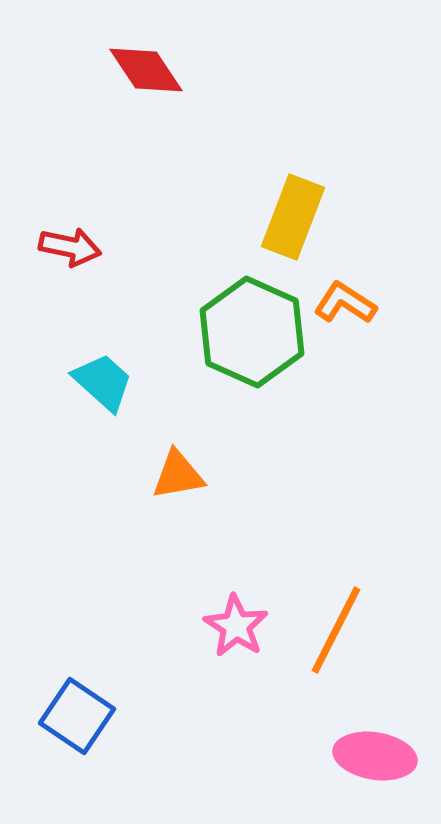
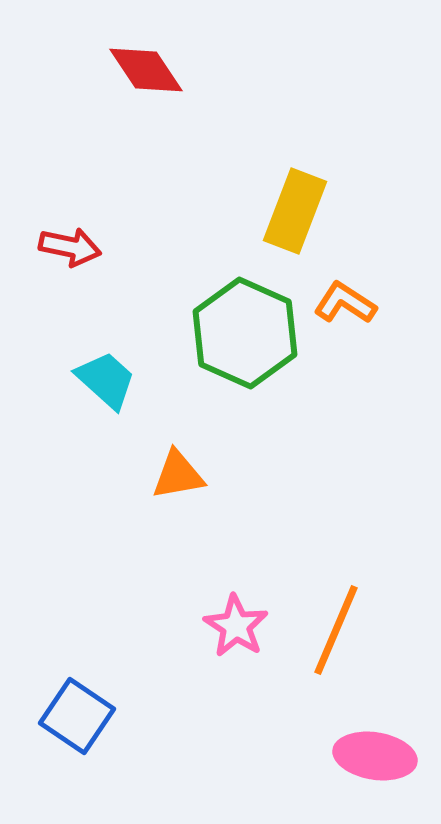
yellow rectangle: moved 2 px right, 6 px up
green hexagon: moved 7 px left, 1 px down
cyan trapezoid: moved 3 px right, 2 px up
orange line: rotated 4 degrees counterclockwise
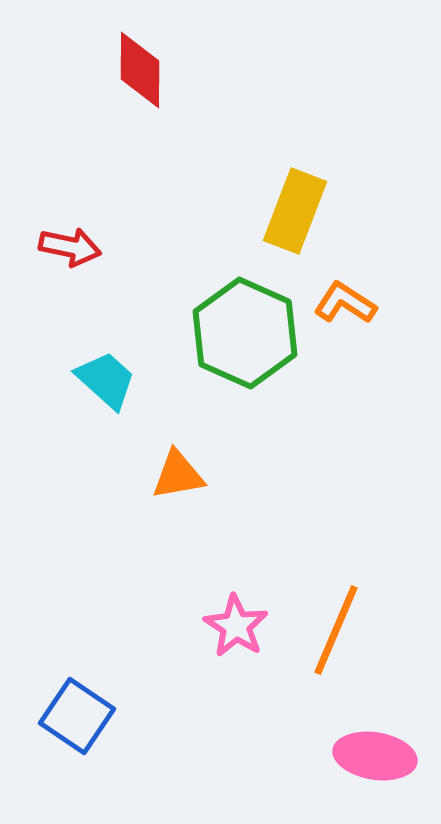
red diamond: moved 6 px left; rotated 34 degrees clockwise
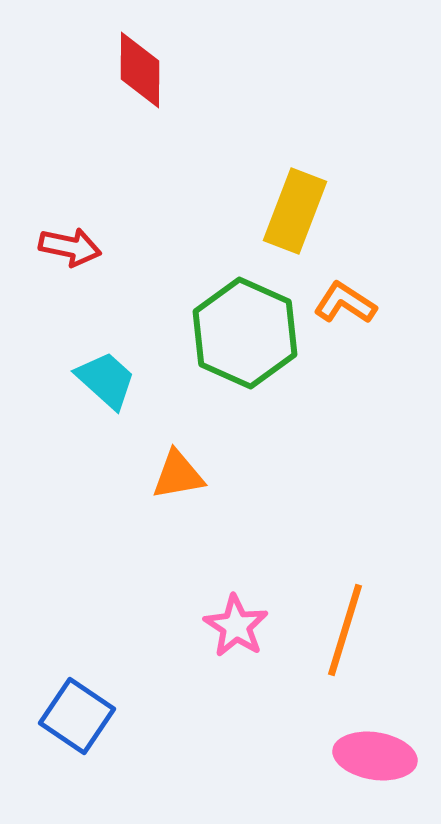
orange line: moved 9 px right; rotated 6 degrees counterclockwise
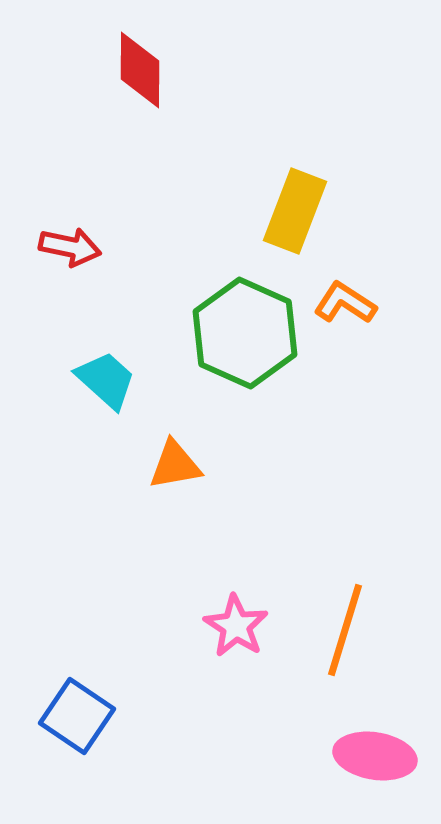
orange triangle: moved 3 px left, 10 px up
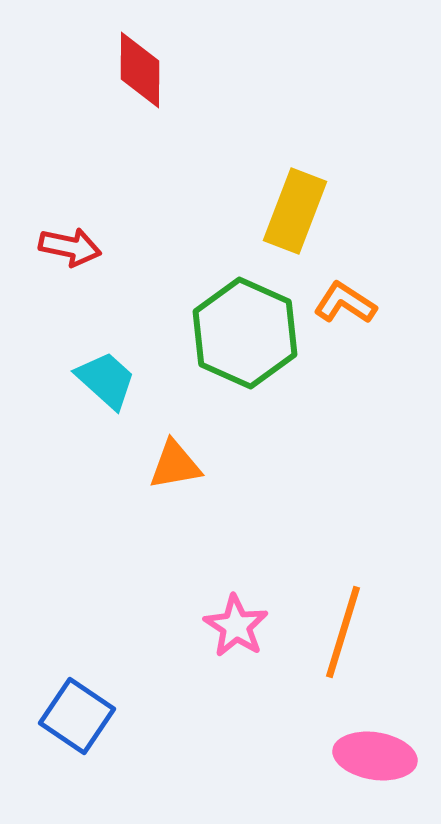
orange line: moved 2 px left, 2 px down
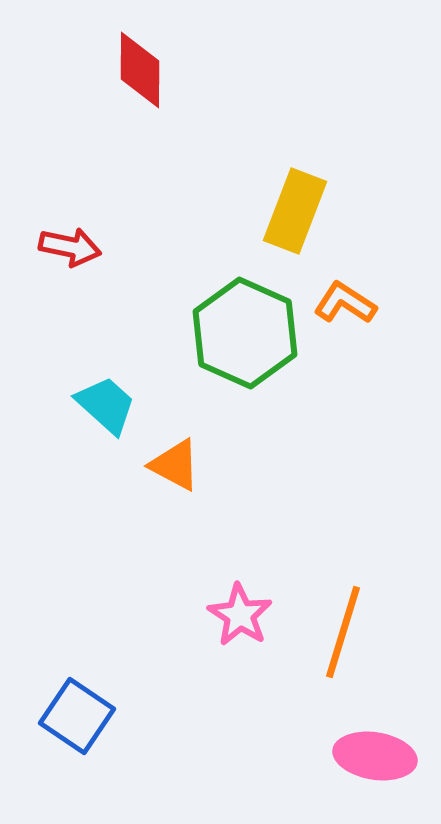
cyan trapezoid: moved 25 px down
orange triangle: rotated 38 degrees clockwise
pink star: moved 4 px right, 11 px up
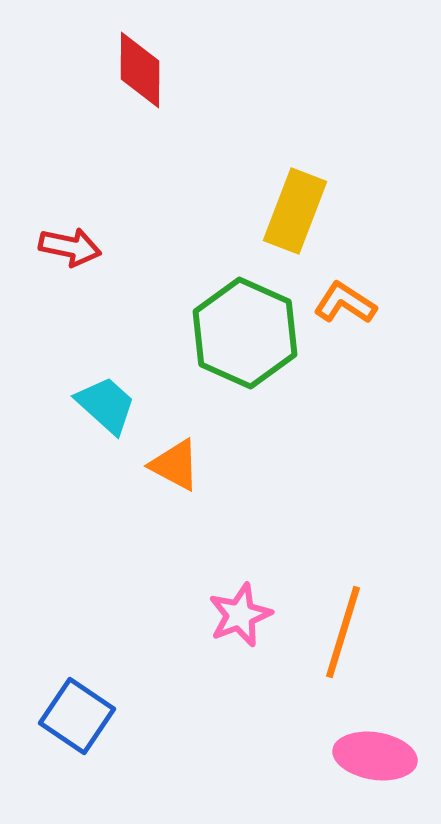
pink star: rotated 18 degrees clockwise
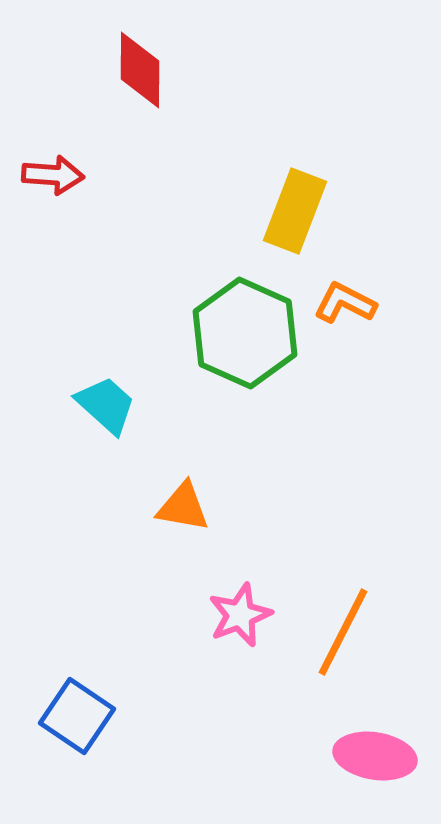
red arrow: moved 17 px left, 72 px up; rotated 8 degrees counterclockwise
orange L-shape: rotated 6 degrees counterclockwise
orange triangle: moved 8 px right, 42 px down; rotated 18 degrees counterclockwise
orange line: rotated 10 degrees clockwise
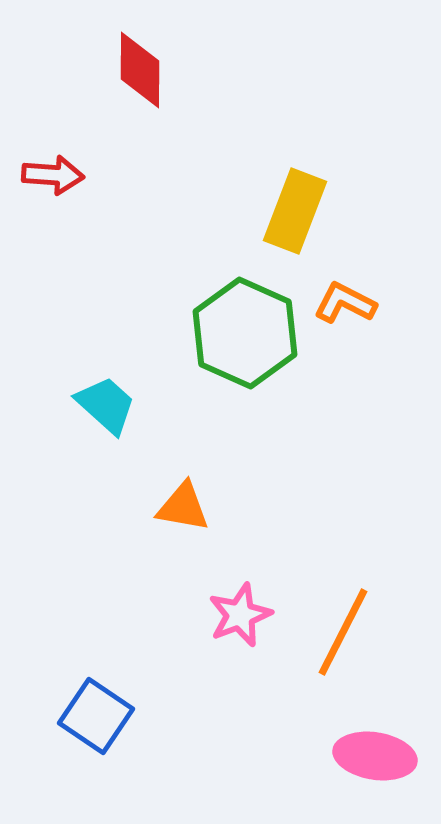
blue square: moved 19 px right
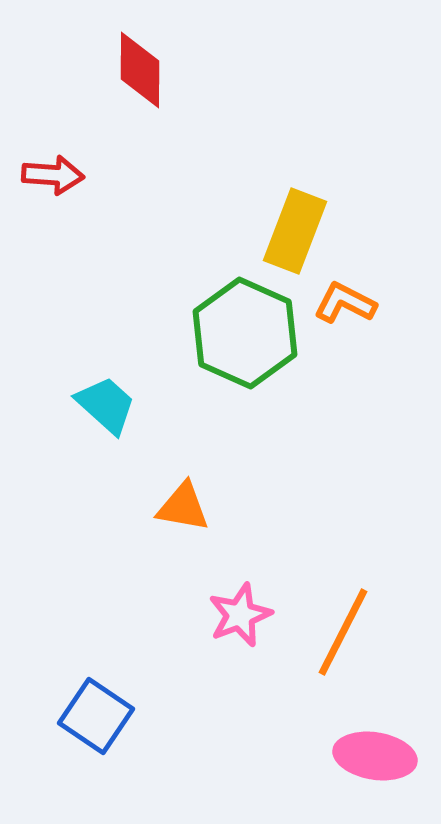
yellow rectangle: moved 20 px down
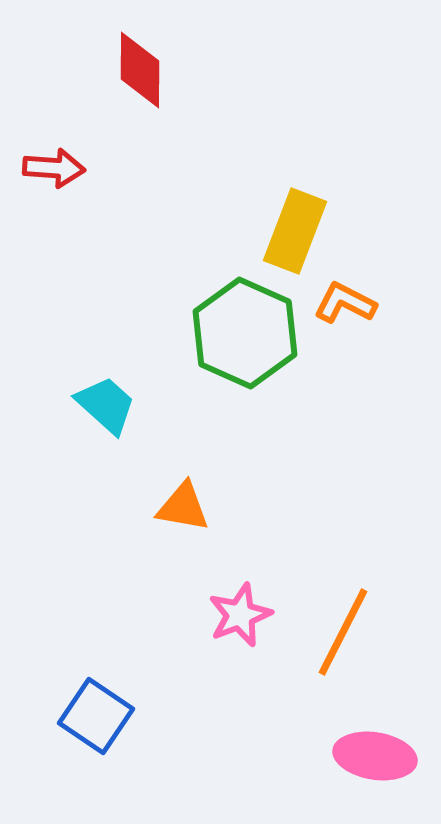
red arrow: moved 1 px right, 7 px up
